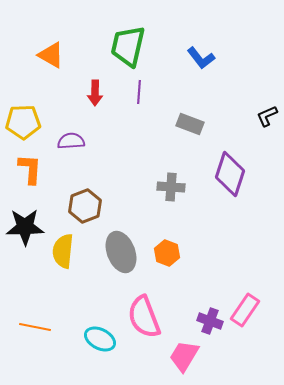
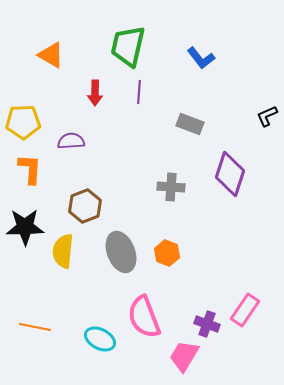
purple cross: moved 3 px left, 3 px down
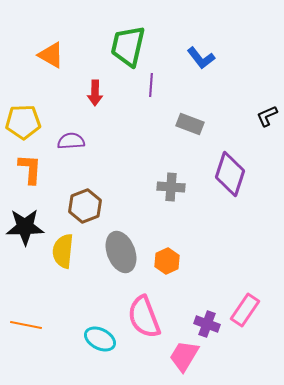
purple line: moved 12 px right, 7 px up
orange hexagon: moved 8 px down; rotated 15 degrees clockwise
orange line: moved 9 px left, 2 px up
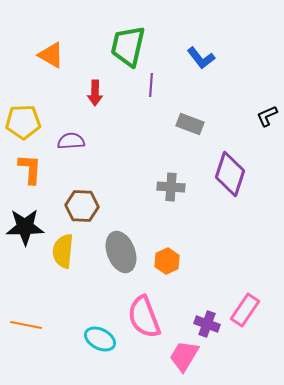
brown hexagon: moved 3 px left; rotated 24 degrees clockwise
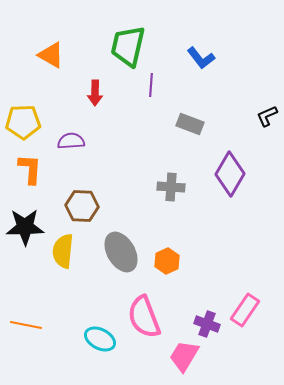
purple diamond: rotated 12 degrees clockwise
gray ellipse: rotated 9 degrees counterclockwise
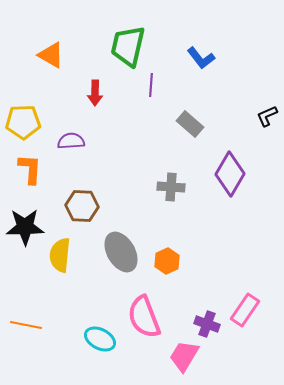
gray rectangle: rotated 20 degrees clockwise
yellow semicircle: moved 3 px left, 4 px down
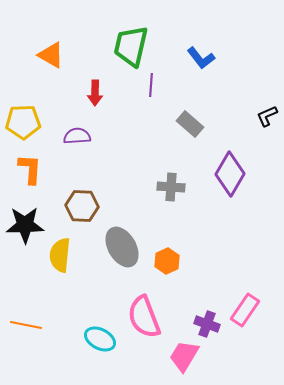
green trapezoid: moved 3 px right
purple semicircle: moved 6 px right, 5 px up
black star: moved 2 px up
gray ellipse: moved 1 px right, 5 px up
